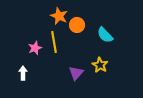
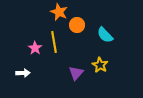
orange star: moved 4 px up
pink star: rotated 16 degrees counterclockwise
white arrow: rotated 88 degrees clockwise
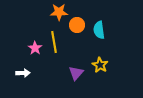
orange star: rotated 24 degrees counterclockwise
cyan semicircle: moved 6 px left, 5 px up; rotated 36 degrees clockwise
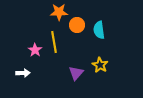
pink star: moved 2 px down
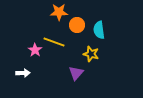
yellow line: rotated 60 degrees counterclockwise
yellow star: moved 9 px left, 11 px up; rotated 14 degrees counterclockwise
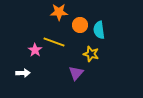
orange circle: moved 3 px right
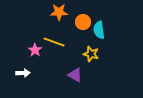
orange circle: moved 3 px right, 3 px up
purple triangle: moved 1 px left, 2 px down; rotated 42 degrees counterclockwise
